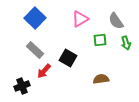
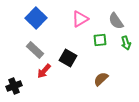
blue square: moved 1 px right
brown semicircle: rotated 35 degrees counterclockwise
black cross: moved 8 px left
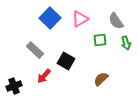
blue square: moved 14 px right
black square: moved 2 px left, 3 px down
red arrow: moved 5 px down
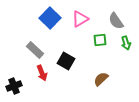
red arrow: moved 2 px left, 3 px up; rotated 63 degrees counterclockwise
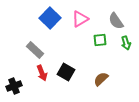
black square: moved 11 px down
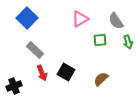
blue square: moved 23 px left
green arrow: moved 2 px right, 1 px up
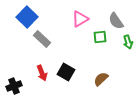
blue square: moved 1 px up
green square: moved 3 px up
gray rectangle: moved 7 px right, 11 px up
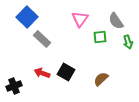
pink triangle: rotated 24 degrees counterclockwise
red arrow: rotated 133 degrees clockwise
